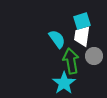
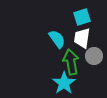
cyan square: moved 4 px up
white trapezoid: moved 2 px down
green arrow: moved 1 px down
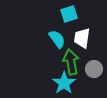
cyan square: moved 13 px left, 3 px up
gray circle: moved 13 px down
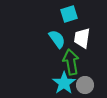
gray circle: moved 9 px left, 16 px down
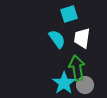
green arrow: moved 6 px right, 6 px down
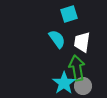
white trapezoid: moved 4 px down
gray circle: moved 2 px left, 1 px down
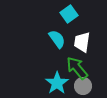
cyan square: rotated 18 degrees counterclockwise
green arrow: rotated 30 degrees counterclockwise
cyan star: moved 7 px left
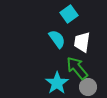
gray circle: moved 5 px right, 1 px down
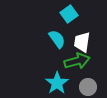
green arrow: moved 7 px up; rotated 115 degrees clockwise
